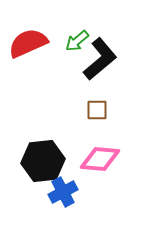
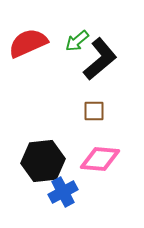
brown square: moved 3 px left, 1 px down
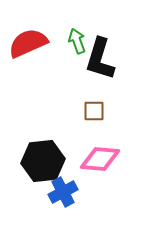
green arrow: rotated 110 degrees clockwise
black L-shape: rotated 147 degrees clockwise
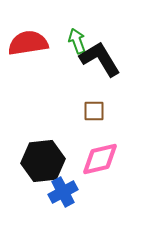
red semicircle: rotated 15 degrees clockwise
black L-shape: rotated 132 degrees clockwise
pink diamond: rotated 18 degrees counterclockwise
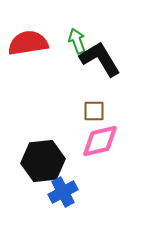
pink diamond: moved 18 px up
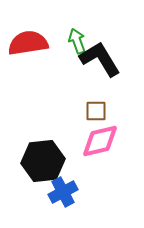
brown square: moved 2 px right
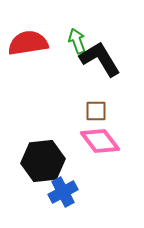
pink diamond: rotated 66 degrees clockwise
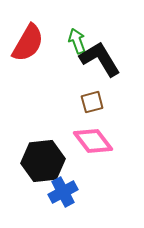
red semicircle: rotated 129 degrees clockwise
brown square: moved 4 px left, 9 px up; rotated 15 degrees counterclockwise
pink diamond: moved 7 px left
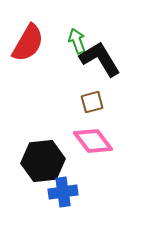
blue cross: rotated 20 degrees clockwise
